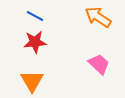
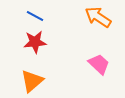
orange triangle: rotated 20 degrees clockwise
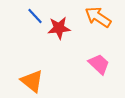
blue line: rotated 18 degrees clockwise
red star: moved 24 px right, 14 px up
orange triangle: rotated 40 degrees counterclockwise
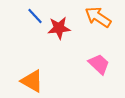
orange triangle: rotated 10 degrees counterclockwise
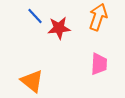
orange arrow: rotated 76 degrees clockwise
pink trapezoid: rotated 50 degrees clockwise
orange triangle: rotated 10 degrees clockwise
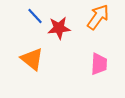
orange arrow: rotated 16 degrees clockwise
orange triangle: moved 22 px up
